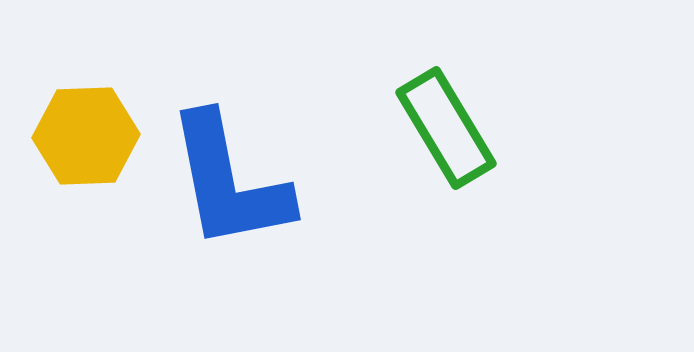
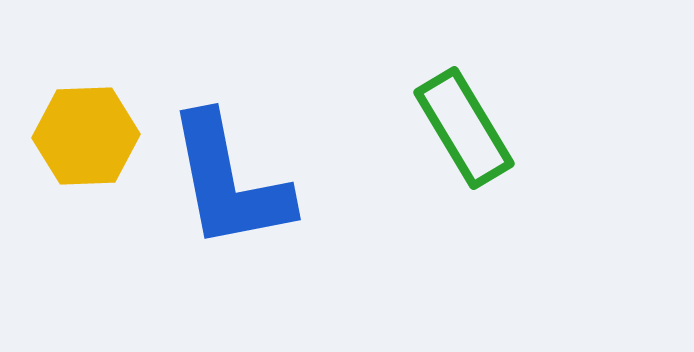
green rectangle: moved 18 px right
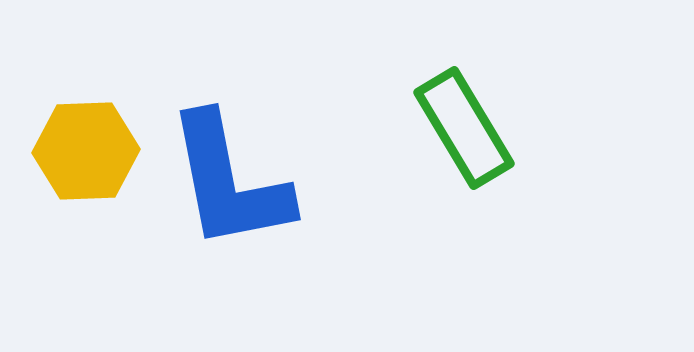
yellow hexagon: moved 15 px down
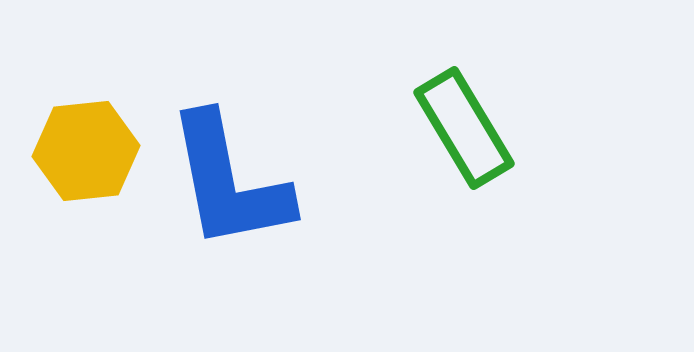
yellow hexagon: rotated 4 degrees counterclockwise
